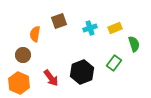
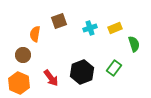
green rectangle: moved 5 px down
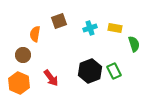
yellow rectangle: rotated 32 degrees clockwise
green rectangle: moved 3 px down; rotated 63 degrees counterclockwise
black hexagon: moved 8 px right, 1 px up
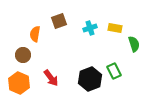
black hexagon: moved 8 px down
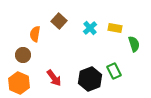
brown square: rotated 28 degrees counterclockwise
cyan cross: rotated 24 degrees counterclockwise
red arrow: moved 3 px right
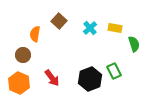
red arrow: moved 2 px left
